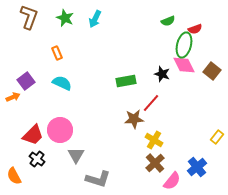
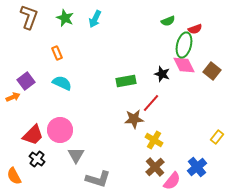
brown cross: moved 4 px down
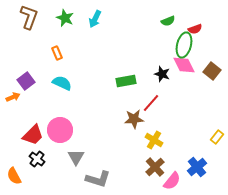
gray triangle: moved 2 px down
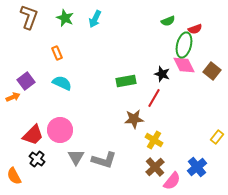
red line: moved 3 px right, 5 px up; rotated 12 degrees counterclockwise
gray L-shape: moved 6 px right, 19 px up
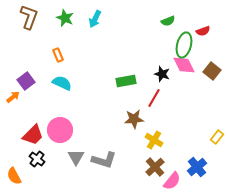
red semicircle: moved 8 px right, 2 px down
orange rectangle: moved 1 px right, 2 px down
orange arrow: rotated 16 degrees counterclockwise
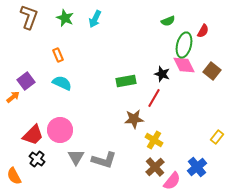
red semicircle: rotated 40 degrees counterclockwise
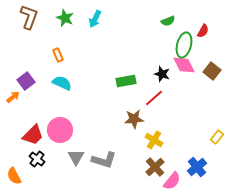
red line: rotated 18 degrees clockwise
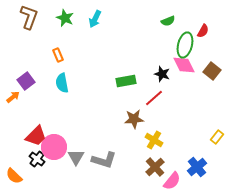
green ellipse: moved 1 px right
cyan semicircle: rotated 126 degrees counterclockwise
pink circle: moved 6 px left, 17 px down
red trapezoid: moved 3 px right, 1 px down
orange semicircle: rotated 18 degrees counterclockwise
